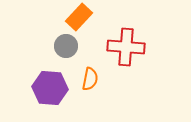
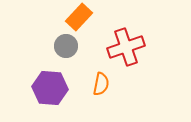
red cross: rotated 24 degrees counterclockwise
orange semicircle: moved 11 px right, 5 px down
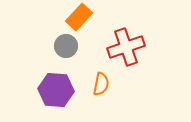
purple hexagon: moved 6 px right, 2 px down
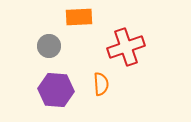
orange rectangle: rotated 44 degrees clockwise
gray circle: moved 17 px left
orange semicircle: rotated 15 degrees counterclockwise
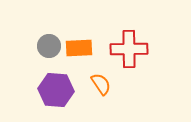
orange rectangle: moved 31 px down
red cross: moved 3 px right, 2 px down; rotated 18 degrees clockwise
orange semicircle: rotated 30 degrees counterclockwise
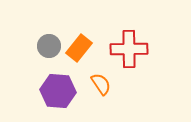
orange rectangle: rotated 48 degrees counterclockwise
purple hexagon: moved 2 px right, 1 px down
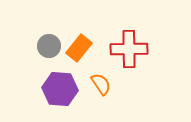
purple hexagon: moved 2 px right, 2 px up
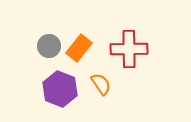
purple hexagon: rotated 16 degrees clockwise
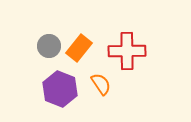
red cross: moved 2 px left, 2 px down
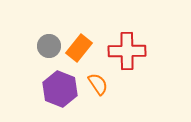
orange semicircle: moved 3 px left
